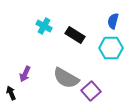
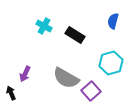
cyan hexagon: moved 15 px down; rotated 15 degrees counterclockwise
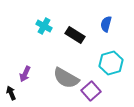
blue semicircle: moved 7 px left, 3 px down
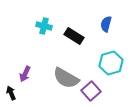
cyan cross: rotated 14 degrees counterclockwise
black rectangle: moved 1 px left, 1 px down
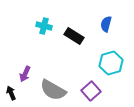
gray semicircle: moved 13 px left, 12 px down
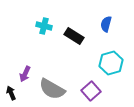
gray semicircle: moved 1 px left, 1 px up
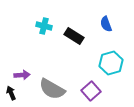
blue semicircle: rotated 35 degrees counterclockwise
purple arrow: moved 3 px left, 1 px down; rotated 119 degrees counterclockwise
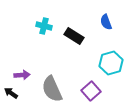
blue semicircle: moved 2 px up
gray semicircle: rotated 36 degrees clockwise
black arrow: rotated 32 degrees counterclockwise
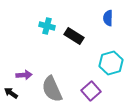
blue semicircle: moved 2 px right, 4 px up; rotated 21 degrees clockwise
cyan cross: moved 3 px right
purple arrow: moved 2 px right
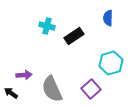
black rectangle: rotated 66 degrees counterclockwise
purple square: moved 2 px up
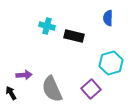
black rectangle: rotated 48 degrees clockwise
black arrow: rotated 24 degrees clockwise
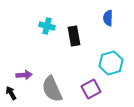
black rectangle: rotated 66 degrees clockwise
purple square: rotated 12 degrees clockwise
